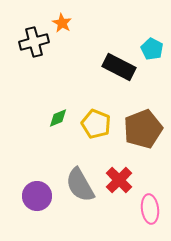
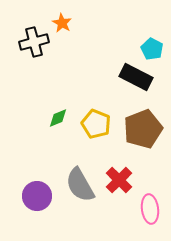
black rectangle: moved 17 px right, 10 px down
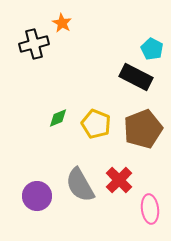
black cross: moved 2 px down
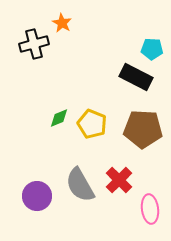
cyan pentagon: rotated 25 degrees counterclockwise
green diamond: moved 1 px right
yellow pentagon: moved 4 px left
brown pentagon: rotated 24 degrees clockwise
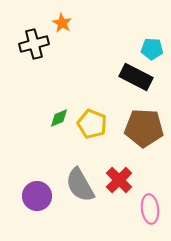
brown pentagon: moved 1 px right, 1 px up
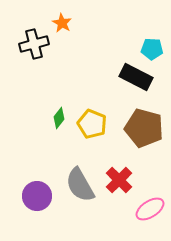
green diamond: rotated 30 degrees counterclockwise
brown pentagon: rotated 12 degrees clockwise
pink ellipse: rotated 64 degrees clockwise
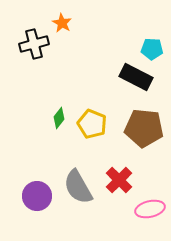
brown pentagon: rotated 9 degrees counterclockwise
gray semicircle: moved 2 px left, 2 px down
pink ellipse: rotated 20 degrees clockwise
